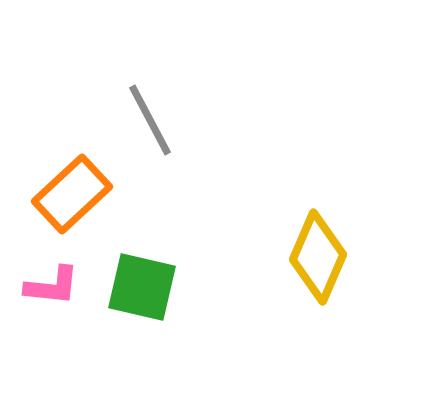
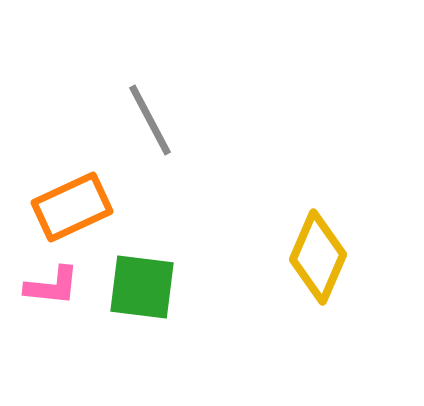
orange rectangle: moved 13 px down; rotated 18 degrees clockwise
green square: rotated 6 degrees counterclockwise
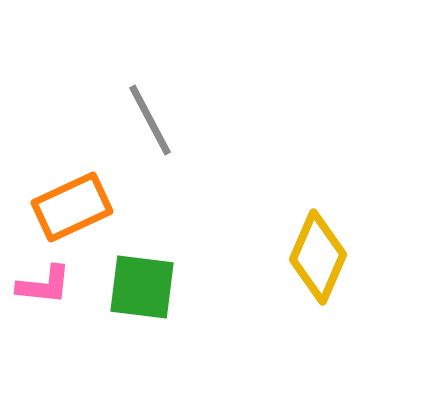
pink L-shape: moved 8 px left, 1 px up
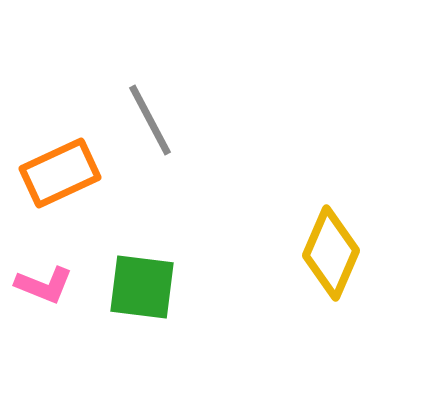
orange rectangle: moved 12 px left, 34 px up
yellow diamond: moved 13 px right, 4 px up
pink L-shape: rotated 16 degrees clockwise
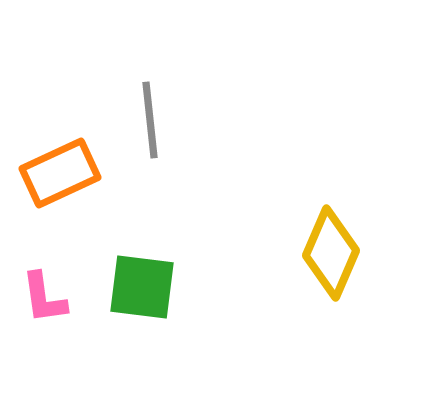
gray line: rotated 22 degrees clockwise
pink L-shape: moved 13 px down; rotated 60 degrees clockwise
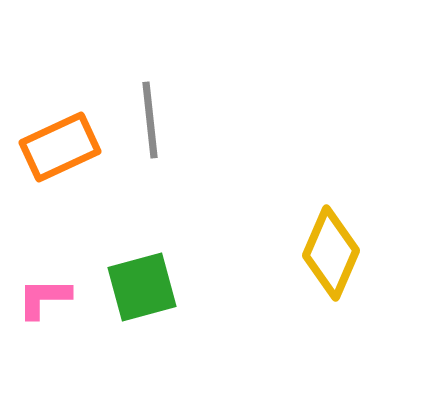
orange rectangle: moved 26 px up
green square: rotated 22 degrees counterclockwise
pink L-shape: rotated 98 degrees clockwise
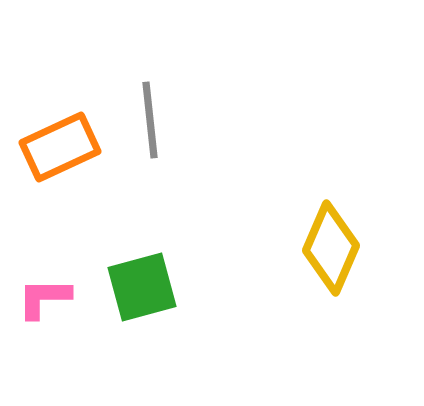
yellow diamond: moved 5 px up
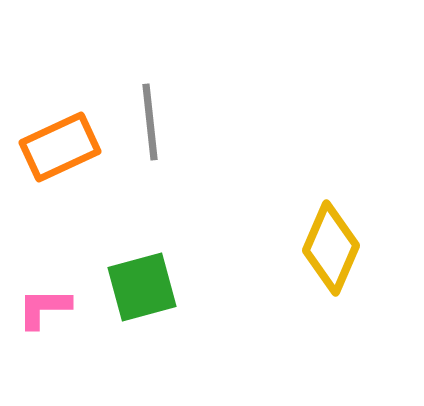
gray line: moved 2 px down
pink L-shape: moved 10 px down
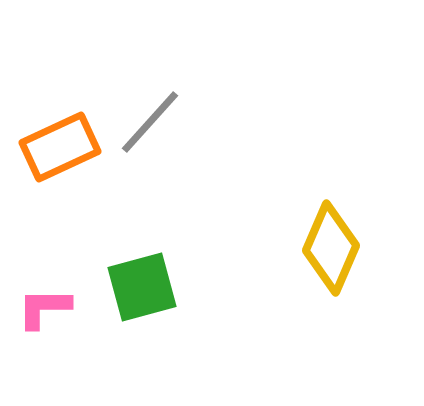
gray line: rotated 48 degrees clockwise
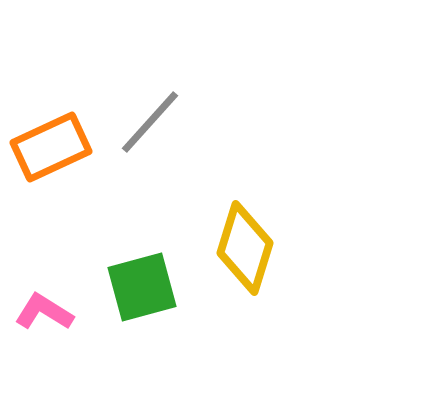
orange rectangle: moved 9 px left
yellow diamond: moved 86 px left; rotated 6 degrees counterclockwise
pink L-shape: moved 4 px down; rotated 32 degrees clockwise
